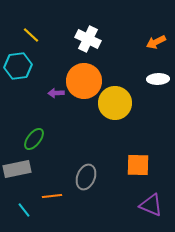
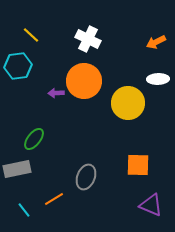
yellow circle: moved 13 px right
orange line: moved 2 px right, 3 px down; rotated 24 degrees counterclockwise
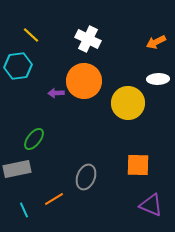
cyan line: rotated 14 degrees clockwise
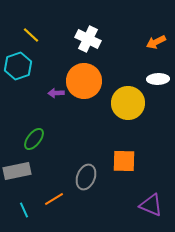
cyan hexagon: rotated 12 degrees counterclockwise
orange square: moved 14 px left, 4 px up
gray rectangle: moved 2 px down
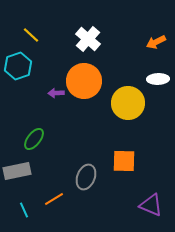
white cross: rotated 15 degrees clockwise
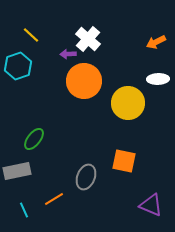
purple arrow: moved 12 px right, 39 px up
orange square: rotated 10 degrees clockwise
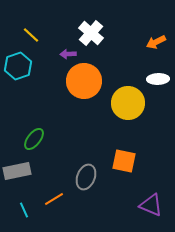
white cross: moved 3 px right, 6 px up
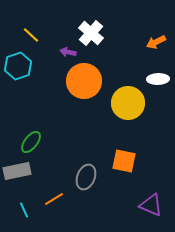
purple arrow: moved 2 px up; rotated 14 degrees clockwise
green ellipse: moved 3 px left, 3 px down
